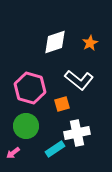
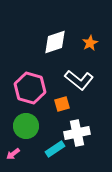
pink arrow: moved 1 px down
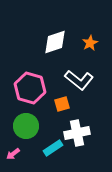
cyan rectangle: moved 2 px left, 1 px up
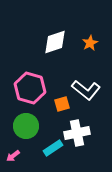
white L-shape: moved 7 px right, 10 px down
pink arrow: moved 2 px down
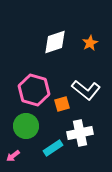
pink hexagon: moved 4 px right, 2 px down
white cross: moved 3 px right
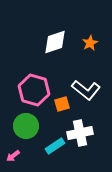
cyan rectangle: moved 2 px right, 2 px up
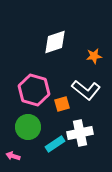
orange star: moved 4 px right, 13 px down; rotated 21 degrees clockwise
green circle: moved 2 px right, 1 px down
cyan rectangle: moved 2 px up
pink arrow: rotated 56 degrees clockwise
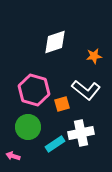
white cross: moved 1 px right
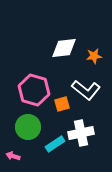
white diamond: moved 9 px right, 6 px down; rotated 12 degrees clockwise
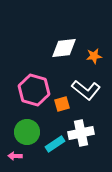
green circle: moved 1 px left, 5 px down
pink arrow: moved 2 px right; rotated 16 degrees counterclockwise
